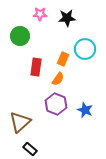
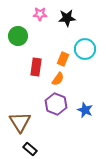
green circle: moved 2 px left
brown triangle: rotated 20 degrees counterclockwise
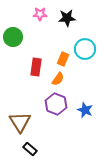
green circle: moved 5 px left, 1 px down
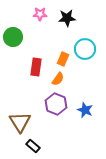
black rectangle: moved 3 px right, 3 px up
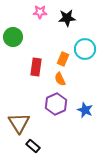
pink star: moved 2 px up
orange semicircle: moved 2 px right; rotated 120 degrees clockwise
purple hexagon: rotated 15 degrees clockwise
brown triangle: moved 1 px left, 1 px down
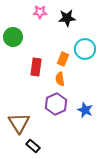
orange semicircle: rotated 16 degrees clockwise
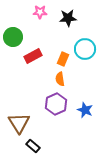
black star: moved 1 px right
red rectangle: moved 3 px left, 11 px up; rotated 54 degrees clockwise
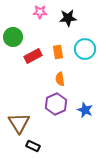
orange rectangle: moved 5 px left, 7 px up; rotated 32 degrees counterclockwise
black rectangle: rotated 16 degrees counterclockwise
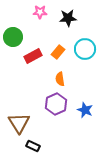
orange rectangle: rotated 48 degrees clockwise
